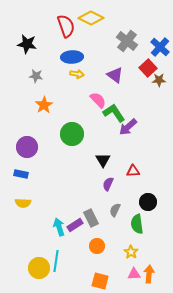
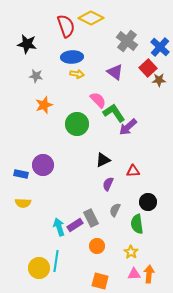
purple triangle: moved 3 px up
orange star: rotated 12 degrees clockwise
green circle: moved 5 px right, 10 px up
purple circle: moved 16 px right, 18 px down
black triangle: rotated 35 degrees clockwise
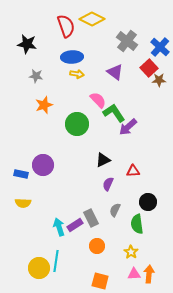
yellow diamond: moved 1 px right, 1 px down
red square: moved 1 px right
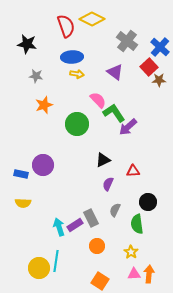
red square: moved 1 px up
orange square: rotated 18 degrees clockwise
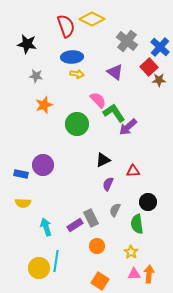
cyan arrow: moved 13 px left
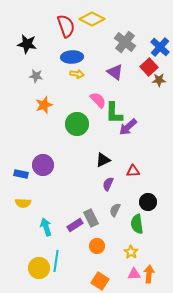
gray cross: moved 2 px left, 1 px down
green L-shape: rotated 145 degrees counterclockwise
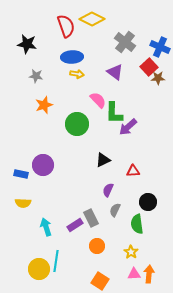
blue cross: rotated 18 degrees counterclockwise
brown star: moved 1 px left, 2 px up
purple semicircle: moved 6 px down
yellow circle: moved 1 px down
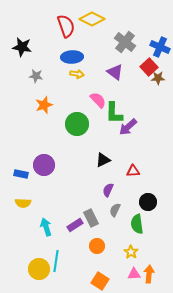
black star: moved 5 px left, 3 px down
purple circle: moved 1 px right
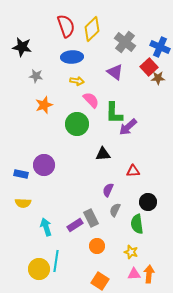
yellow diamond: moved 10 px down; rotated 70 degrees counterclockwise
yellow arrow: moved 7 px down
pink semicircle: moved 7 px left
black triangle: moved 6 px up; rotated 21 degrees clockwise
yellow star: rotated 16 degrees counterclockwise
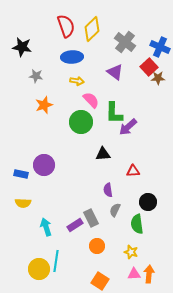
green circle: moved 4 px right, 2 px up
purple semicircle: rotated 32 degrees counterclockwise
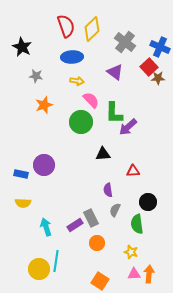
black star: rotated 18 degrees clockwise
orange circle: moved 3 px up
